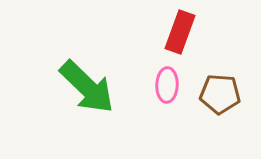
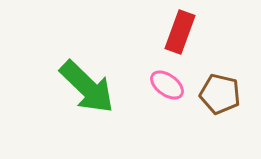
pink ellipse: rotated 56 degrees counterclockwise
brown pentagon: rotated 9 degrees clockwise
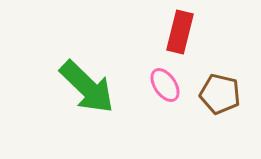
red rectangle: rotated 6 degrees counterclockwise
pink ellipse: moved 2 px left; rotated 20 degrees clockwise
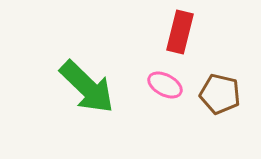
pink ellipse: rotated 28 degrees counterclockwise
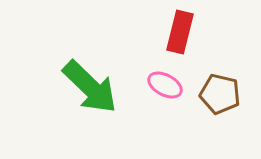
green arrow: moved 3 px right
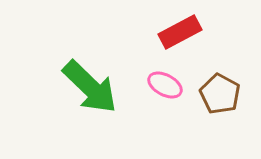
red rectangle: rotated 48 degrees clockwise
brown pentagon: rotated 15 degrees clockwise
